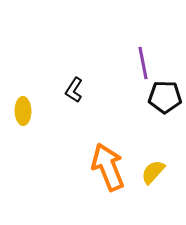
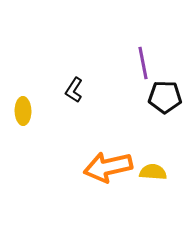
orange arrow: rotated 81 degrees counterclockwise
yellow semicircle: rotated 52 degrees clockwise
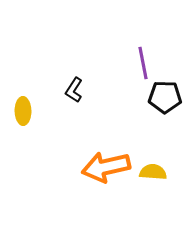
orange arrow: moved 2 px left
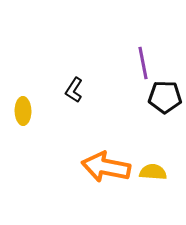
orange arrow: rotated 24 degrees clockwise
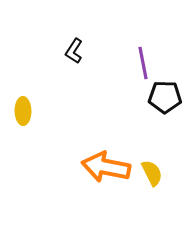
black L-shape: moved 39 px up
yellow semicircle: moved 1 px left, 1 px down; rotated 60 degrees clockwise
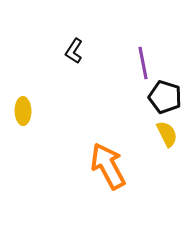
black pentagon: rotated 16 degrees clockwise
orange arrow: moved 2 px right, 1 px up; rotated 51 degrees clockwise
yellow semicircle: moved 15 px right, 39 px up
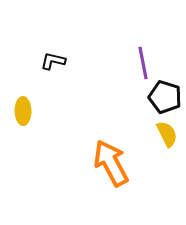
black L-shape: moved 21 px left, 10 px down; rotated 70 degrees clockwise
orange arrow: moved 3 px right, 3 px up
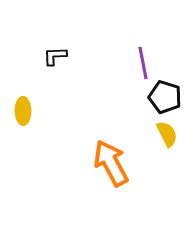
black L-shape: moved 2 px right, 5 px up; rotated 15 degrees counterclockwise
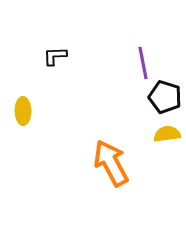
yellow semicircle: rotated 72 degrees counterclockwise
